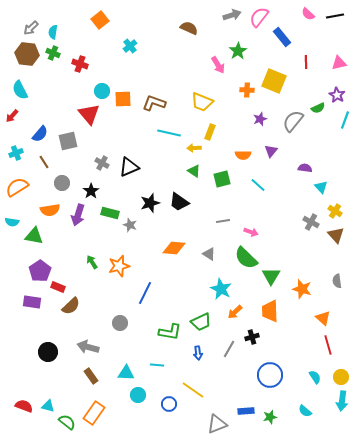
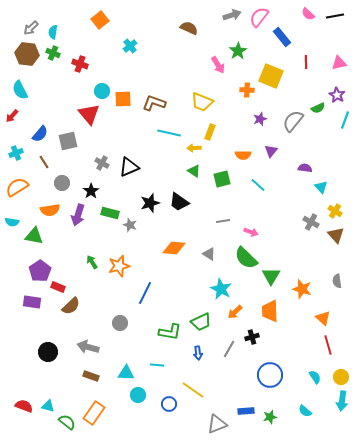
yellow square at (274, 81): moved 3 px left, 5 px up
brown rectangle at (91, 376): rotated 35 degrees counterclockwise
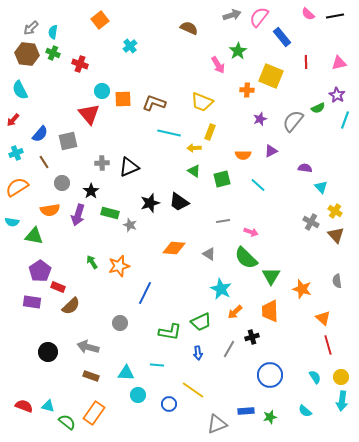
red arrow at (12, 116): moved 1 px right, 4 px down
purple triangle at (271, 151): rotated 24 degrees clockwise
gray cross at (102, 163): rotated 32 degrees counterclockwise
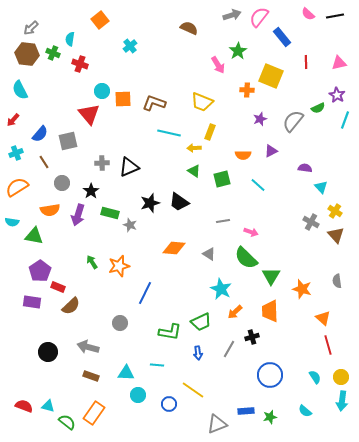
cyan semicircle at (53, 32): moved 17 px right, 7 px down
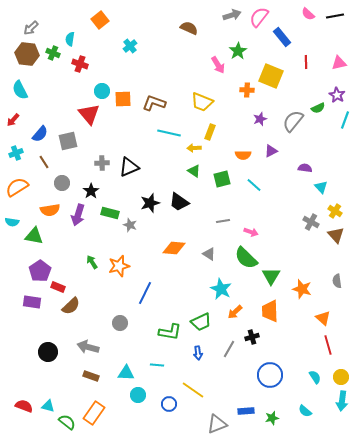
cyan line at (258, 185): moved 4 px left
green star at (270, 417): moved 2 px right, 1 px down
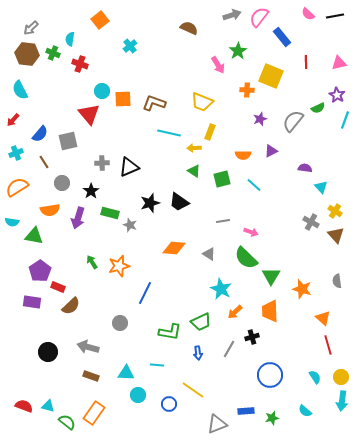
purple arrow at (78, 215): moved 3 px down
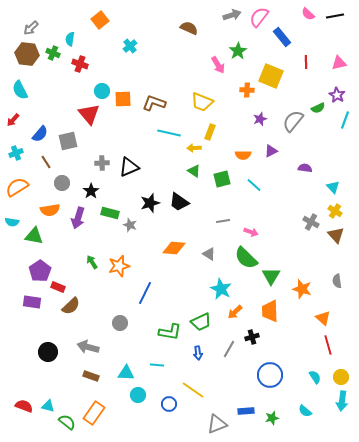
brown line at (44, 162): moved 2 px right
cyan triangle at (321, 187): moved 12 px right
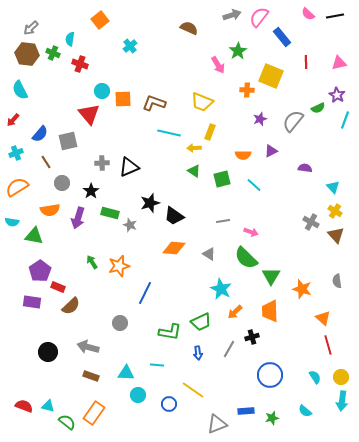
black trapezoid at (179, 202): moved 5 px left, 14 px down
